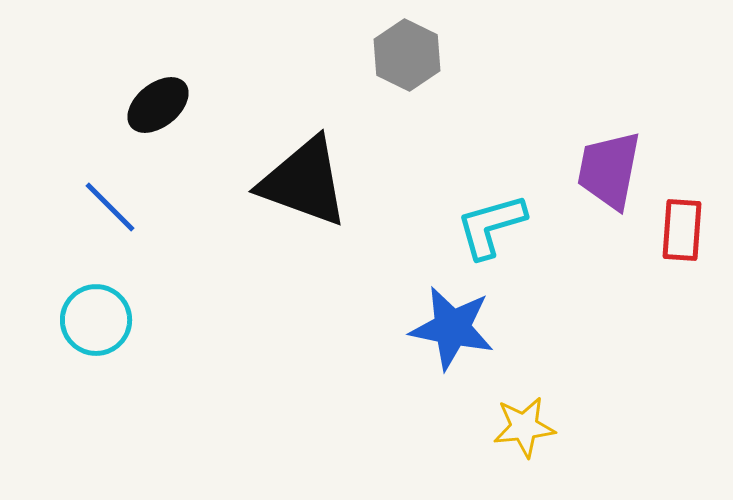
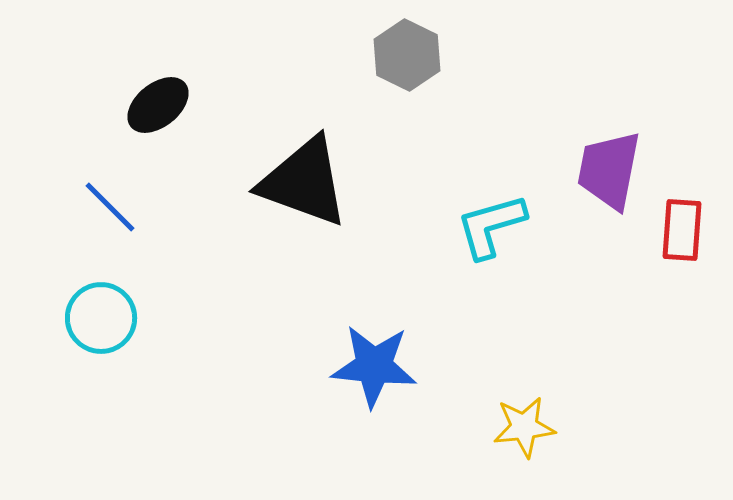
cyan circle: moved 5 px right, 2 px up
blue star: moved 78 px left, 38 px down; rotated 6 degrees counterclockwise
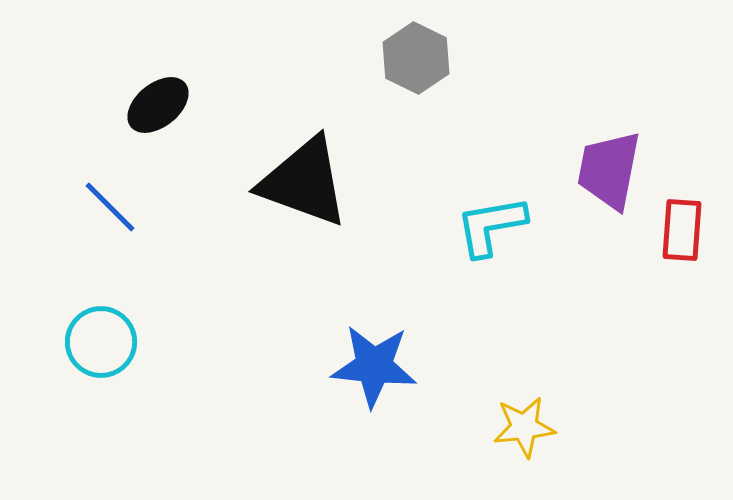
gray hexagon: moved 9 px right, 3 px down
cyan L-shape: rotated 6 degrees clockwise
cyan circle: moved 24 px down
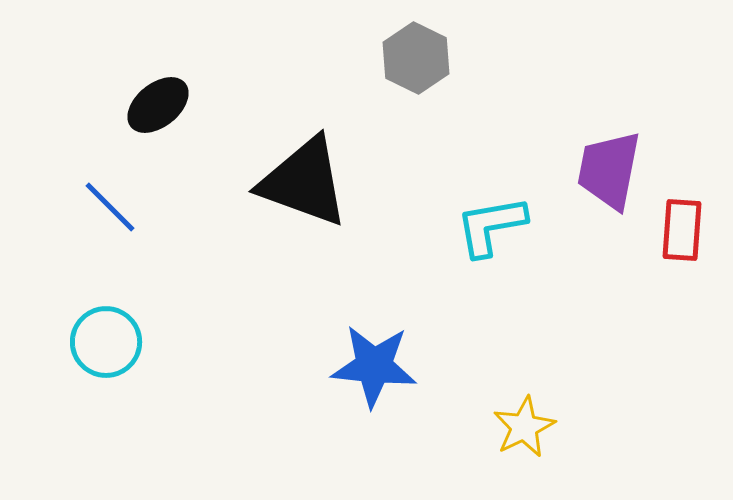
cyan circle: moved 5 px right
yellow star: rotated 20 degrees counterclockwise
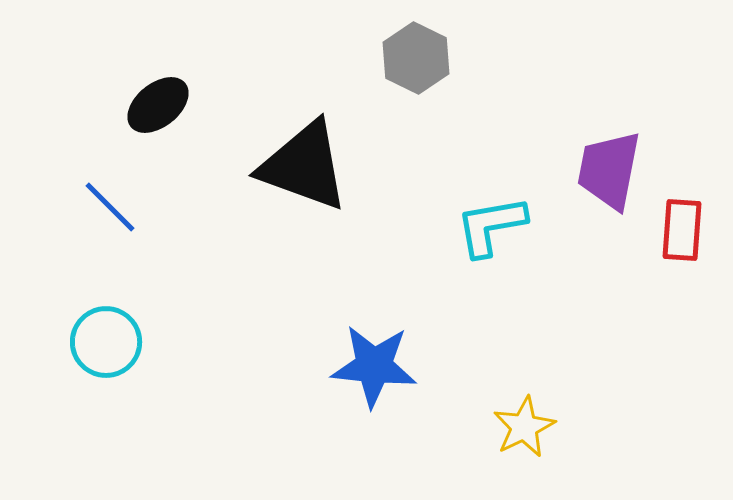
black triangle: moved 16 px up
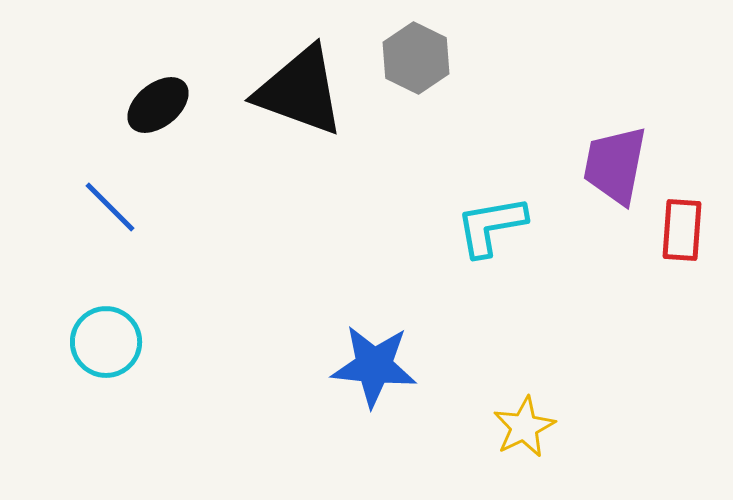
black triangle: moved 4 px left, 75 px up
purple trapezoid: moved 6 px right, 5 px up
